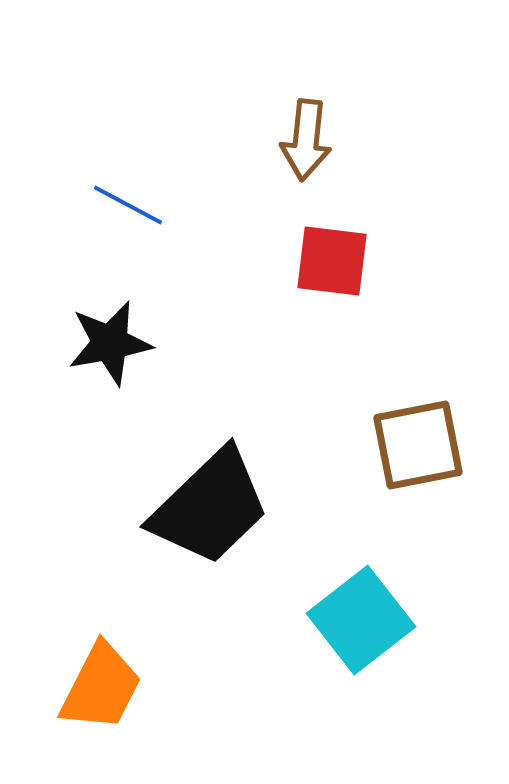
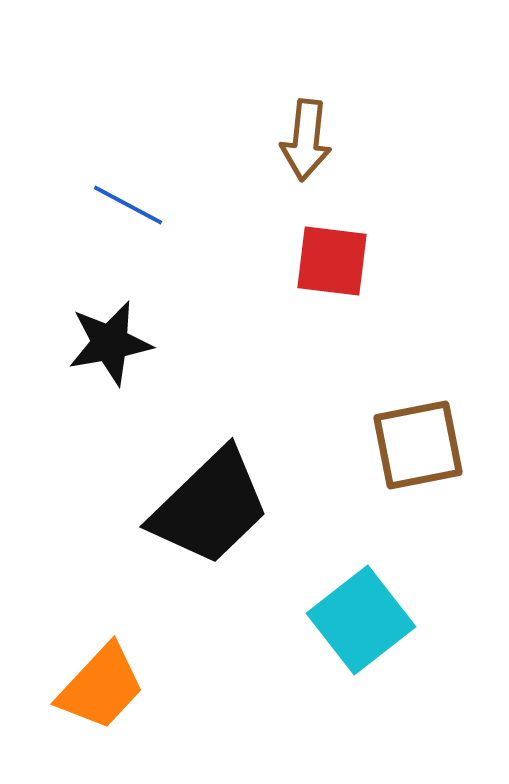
orange trapezoid: rotated 16 degrees clockwise
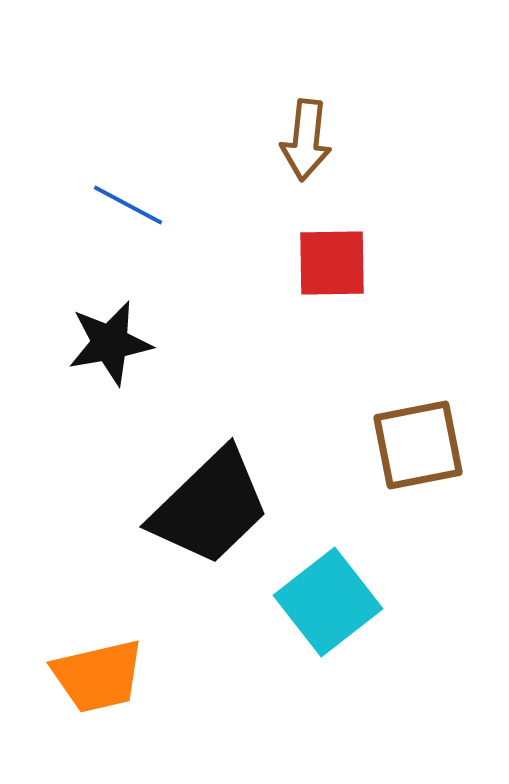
red square: moved 2 px down; rotated 8 degrees counterclockwise
cyan square: moved 33 px left, 18 px up
orange trapezoid: moved 3 px left, 11 px up; rotated 34 degrees clockwise
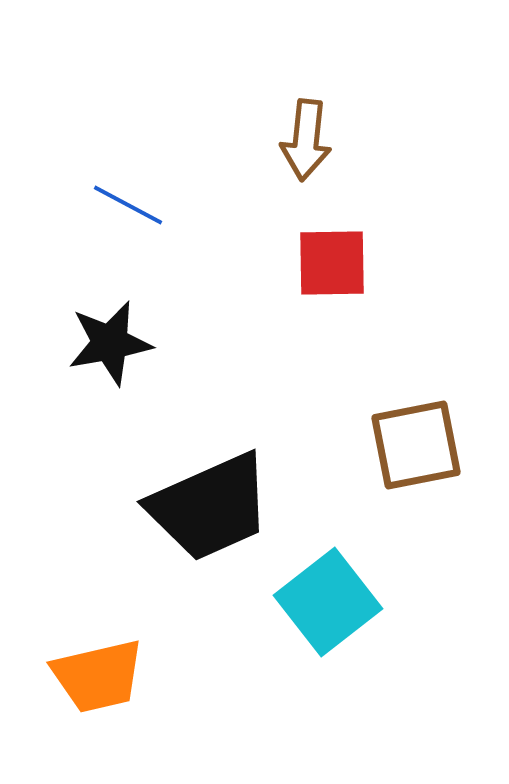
brown square: moved 2 px left
black trapezoid: rotated 20 degrees clockwise
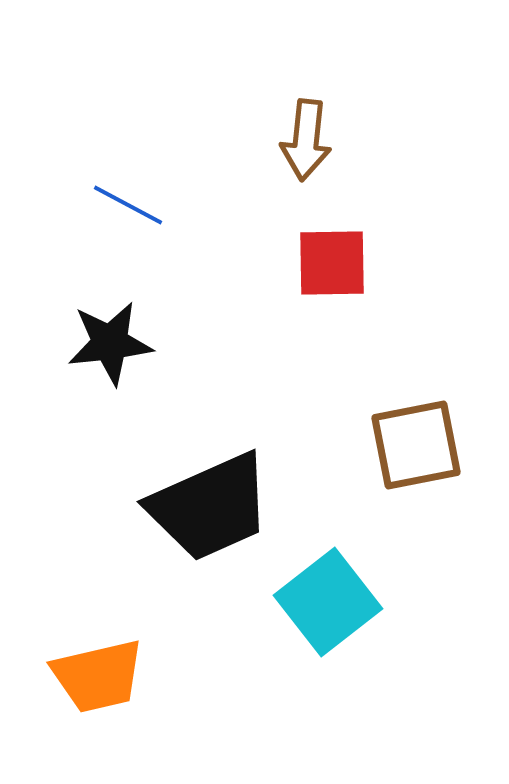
black star: rotated 4 degrees clockwise
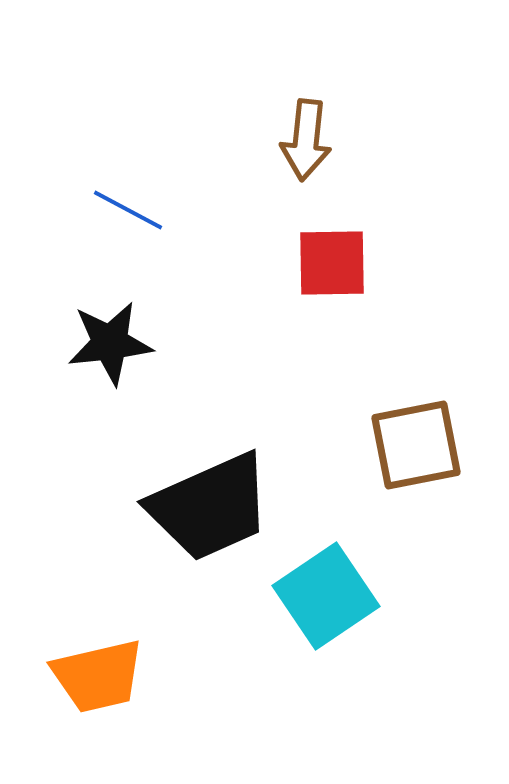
blue line: moved 5 px down
cyan square: moved 2 px left, 6 px up; rotated 4 degrees clockwise
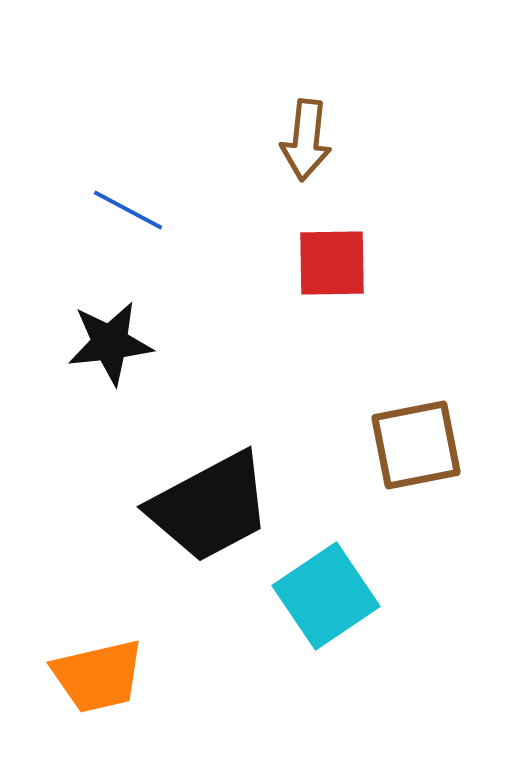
black trapezoid: rotated 4 degrees counterclockwise
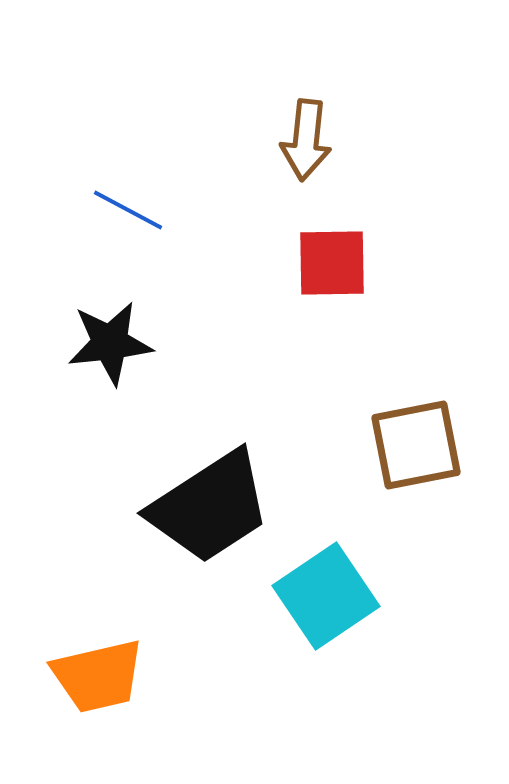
black trapezoid: rotated 5 degrees counterclockwise
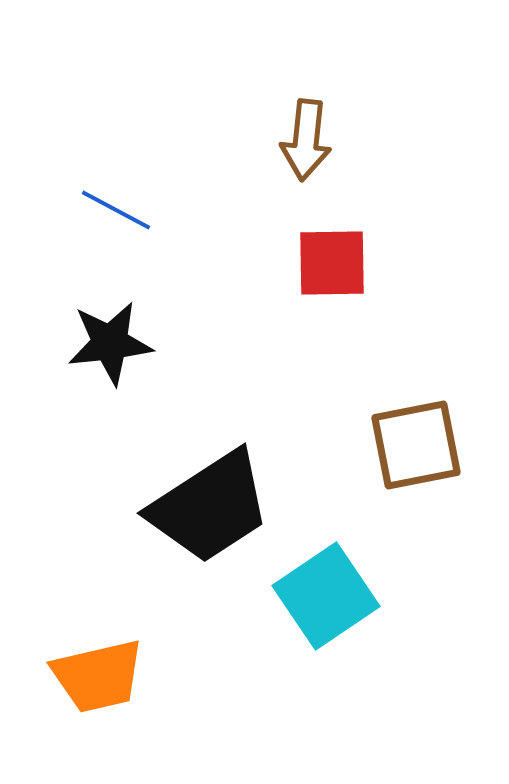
blue line: moved 12 px left
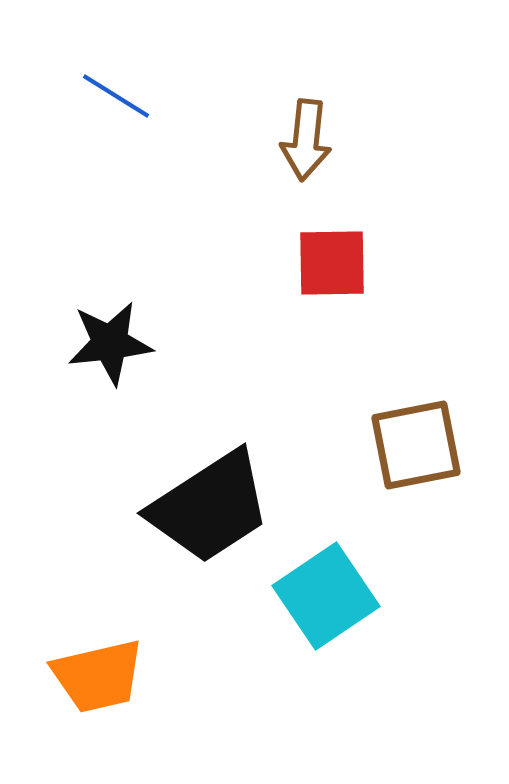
blue line: moved 114 px up; rotated 4 degrees clockwise
